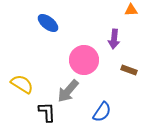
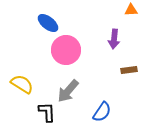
pink circle: moved 18 px left, 10 px up
brown rectangle: rotated 28 degrees counterclockwise
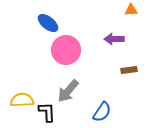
purple arrow: rotated 84 degrees clockwise
yellow semicircle: moved 16 px down; rotated 35 degrees counterclockwise
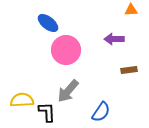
blue semicircle: moved 1 px left
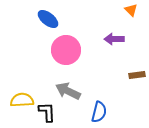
orange triangle: rotated 48 degrees clockwise
blue ellipse: moved 4 px up
brown rectangle: moved 8 px right, 5 px down
gray arrow: rotated 75 degrees clockwise
blue semicircle: moved 2 px left; rotated 20 degrees counterclockwise
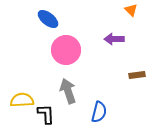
gray arrow: rotated 45 degrees clockwise
black L-shape: moved 1 px left, 2 px down
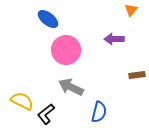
orange triangle: rotated 24 degrees clockwise
gray arrow: moved 3 px right, 4 px up; rotated 45 degrees counterclockwise
yellow semicircle: moved 1 px down; rotated 30 degrees clockwise
black L-shape: rotated 125 degrees counterclockwise
